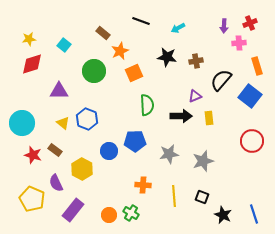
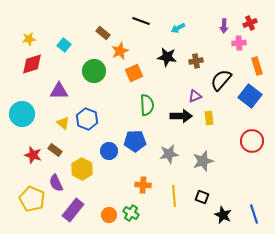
cyan circle at (22, 123): moved 9 px up
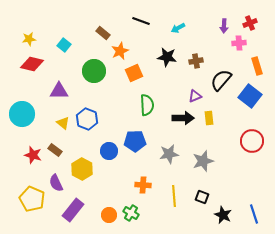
red diamond at (32, 64): rotated 30 degrees clockwise
black arrow at (181, 116): moved 2 px right, 2 px down
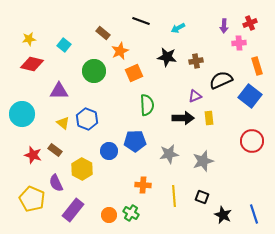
black semicircle at (221, 80): rotated 25 degrees clockwise
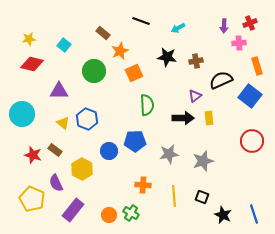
purple triangle at (195, 96): rotated 16 degrees counterclockwise
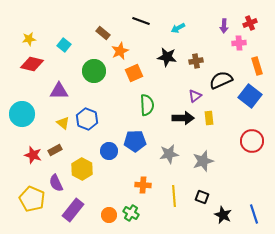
brown rectangle at (55, 150): rotated 64 degrees counterclockwise
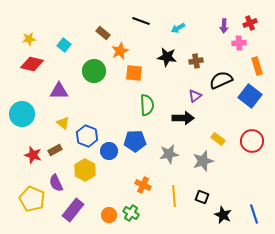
orange square at (134, 73): rotated 30 degrees clockwise
yellow rectangle at (209, 118): moved 9 px right, 21 px down; rotated 48 degrees counterclockwise
blue hexagon at (87, 119): moved 17 px down
yellow hexagon at (82, 169): moved 3 px right, 1 px down
orange cross at (143, 185): rotated 21 degrees clockwise
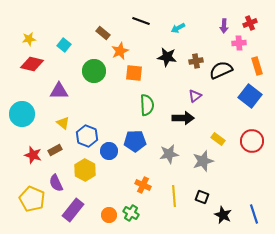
black semicircle at (221, 80): moved 10 px up
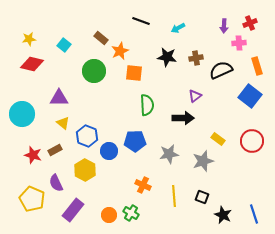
brown rectangle at (103, 33): moved 2 px left, 5 px down
brown cross at (196, 61): moved 3 px up
purple triangle at (59, 91): moved 7 px down
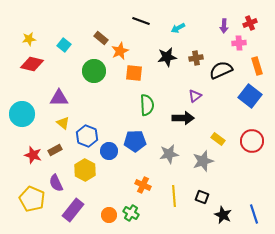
black star at (167, 57): rotated 18 degrees counterclockwise
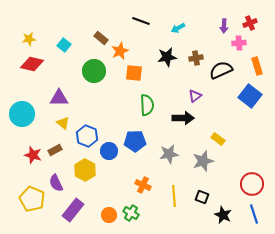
red circle at (252, 141): moved 43 px down
